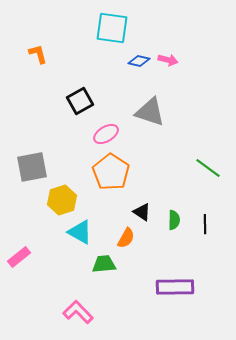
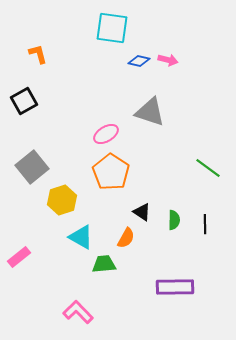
black square: moved 56 px left
gray square: rotated 28 degrees counterclockwise
cyan triangle: moved 1 px right, 5 px down
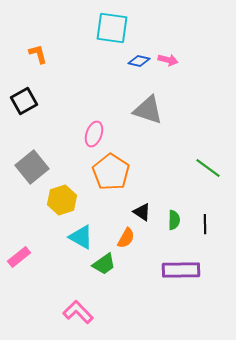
gray triangle: moved 2 px left, 2 px up
pink ellipse: moved 12 px left; rotated 40 degrees counterclockwise
green trapezoid: rotated 150 degrees clockwise
purple rectangle: moved 6 px right, 17 px up
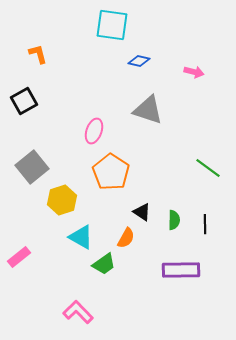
cyan square: moved 3 px up
pink arrow: moved 26 px right, 12 px down
pink ellipse: moved 3 px up
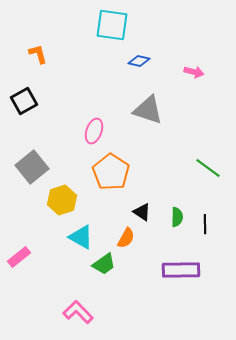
green semicircle: moved 3 px right, 3 px up
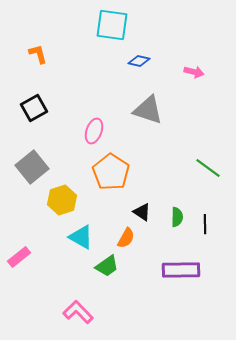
black square: moved 10 px right, 7 px down
green trapezoid: moved 3 px right, 2 px down
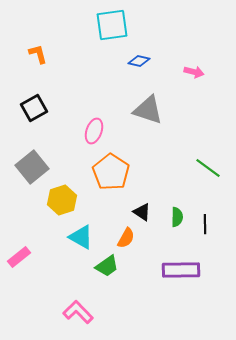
cyan square: rotated 16 degrees counterclockwise
